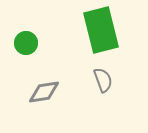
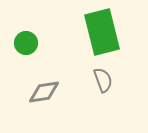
green rectangle: moved 1 px right, 2 px down
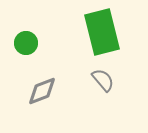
gray semicircle: rotated 20 degrees counterclockwise
gray diamond: moved 2 px left, 1 px up; rotated 12 degrees counterclockwise
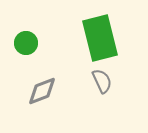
green rectangle: moved 2 px left, 6 px down
gray semicircle: moved 1 px left, 1 px down; rotated 15 degrees clockwise
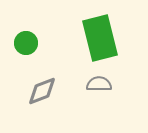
gray semicircle: moved 3 px left, 3 px down; rotated 65 degrees counterclockwise
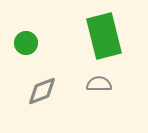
green rectangle: moved 4 px right, 2 px up
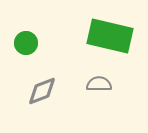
green rectangle: moved 6 px right; rotated 63 degrees counterclockwise
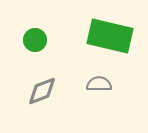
green circle: moved 9 px right, 3 px up
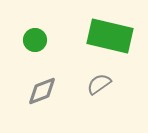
gray semicircle: rotated 35 degrees counterclockwise
